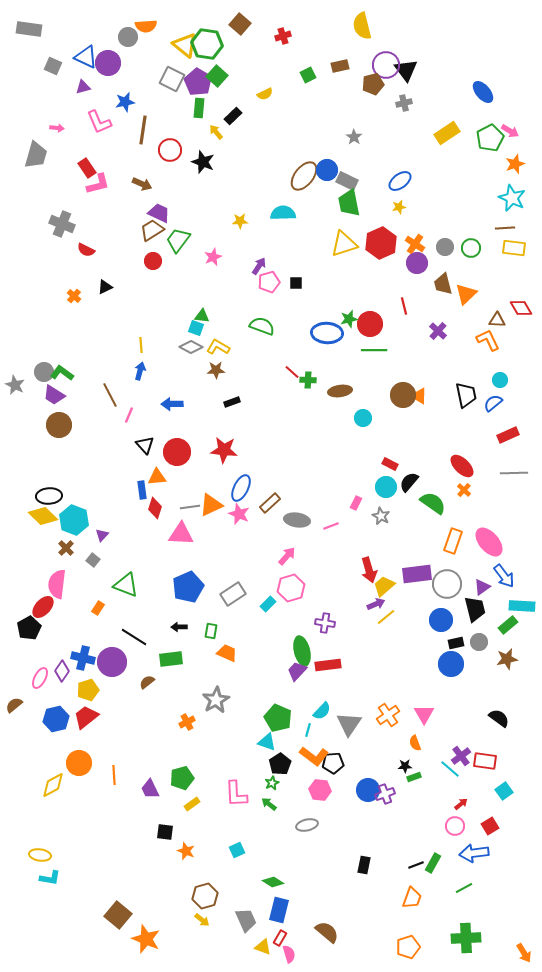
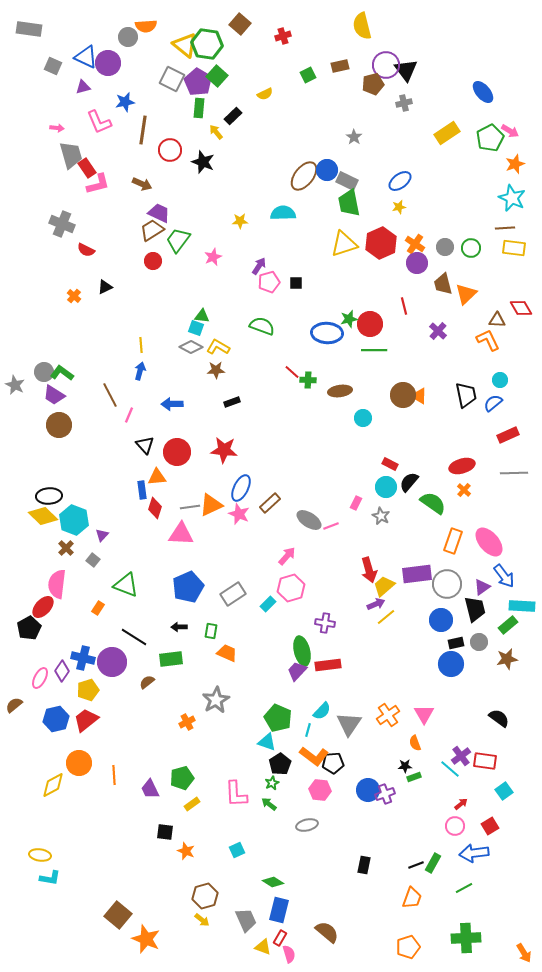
gray trapezoid at (36, 155): moved 35 px right; rotated 32 degrees counterclockwise
red ellipse at (462, 466): rotated 60 degrees counterclockwise
gray ellipse at (297, 520): moved 12 px right; rotated 25 degrees clockwise
red trapezoid at (86, 717): moved 3 px down
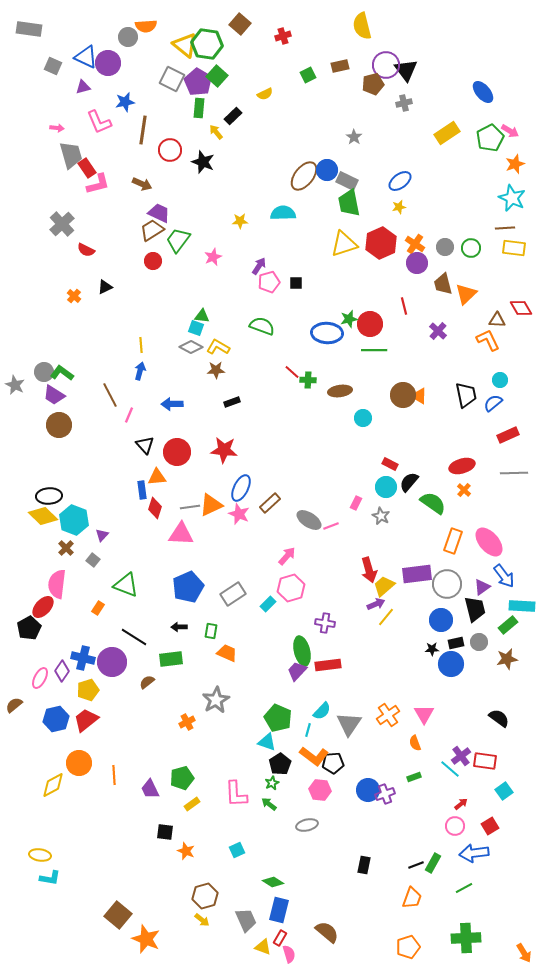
gray cross at (62, 224): rotated 25 degrees clockwise
yellow line at (386, 617): rotated 12 degrees counterclockwise
black star at (405, 766): moved 27 px right, 117 px up
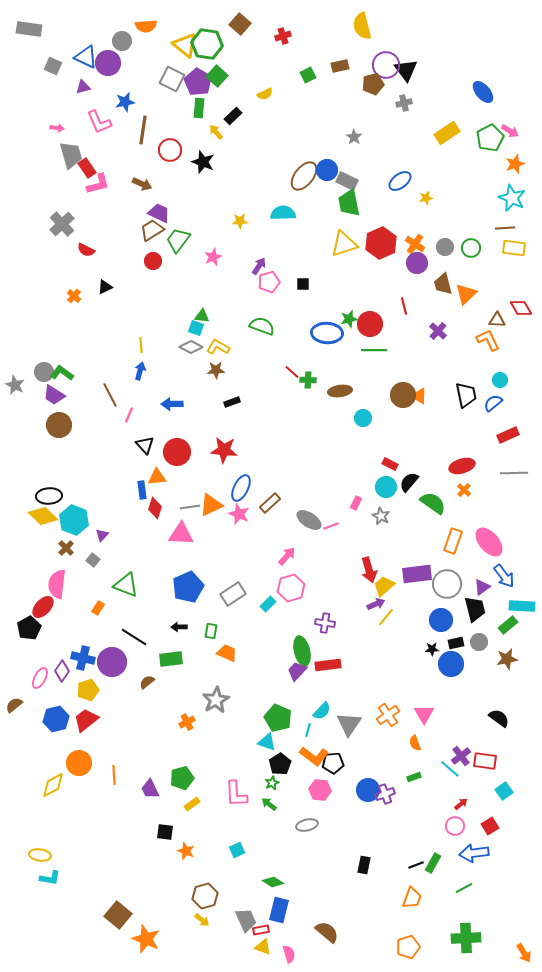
gray circle at (128, 37): moved 6 px left, 4 px down
yellow star at (399, 207): moved 27 px right, 9 px up
black square at (296, 283): moved 7 px right, 1 px down
red rectangle at (280, 938): moved 19 px left, 8 px up; rotated 49 degrees clockwise
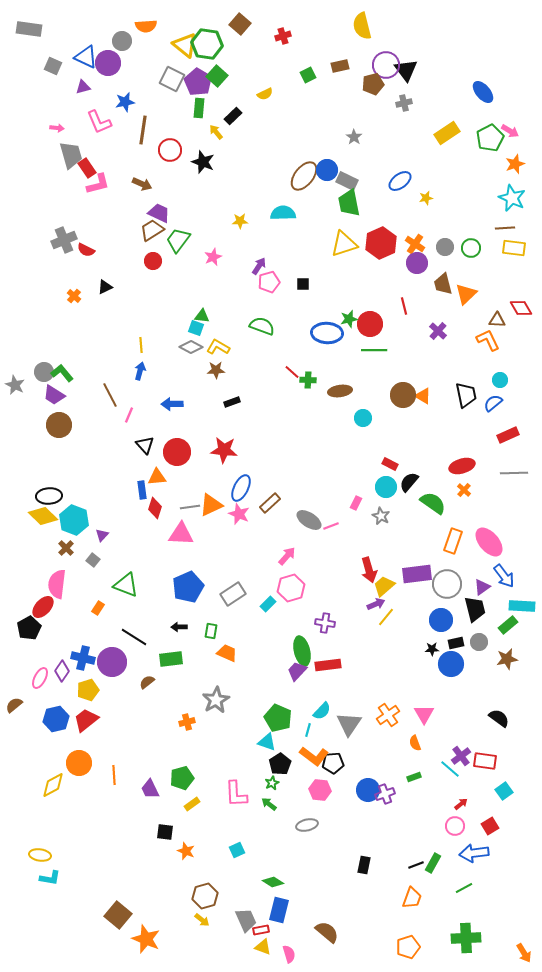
gray cross at (62, 224): moved 2 px right, 16 px down; rotated 20 degrees clockwise
green L-shape at (62, 373): rotated 15 degrees clockwise
orange triangle at (419, 396): moved 4 px right
orange cross at (187, 722): rotated 14 degrees clockwise
